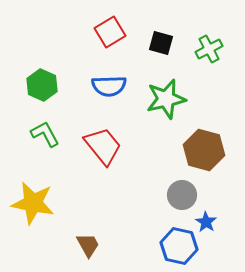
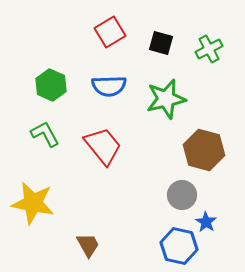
green hexagon: moved 9 px right
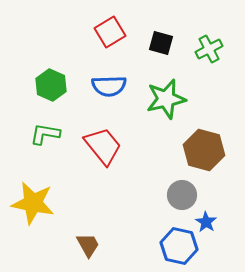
green L-shape: rotated 52 degrees counterclockwise
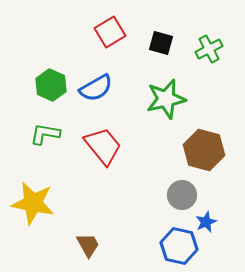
blue semicircle: moved 13 px left, 2 px down; rotated 28 degrees counterclockwise
blue star: rotated 15 degrees clockwise
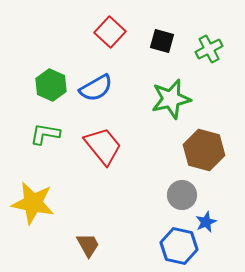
red square: rotated 16 degrees counterclockwise
black square: moved 1 px right, 2 px up
green star: moved 5 px right
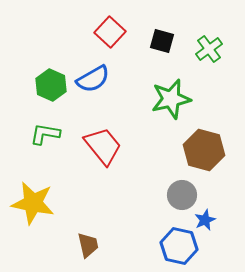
green cross: rotated 8 degrees counterclockwise
blue semicircle: moved 3 px left, 9 px up
blue star: moved 1 px left, 2 px up
brown trapezoid: rotated 16 degrees clockwise
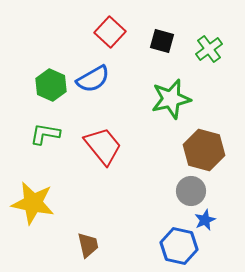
gray circle: moved 9 px right, 4 px up
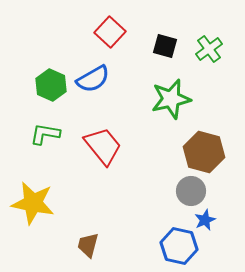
black square: moved 3 px right, 5 px down
brown hexagon: moved 2 px down
brown trapezoid: rotated 152 degrees counterclockwise
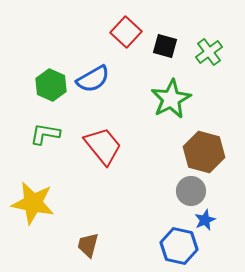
red square: moved 16 px right
green cross: moved 3 px down
green star: rotated 15 degrees counterclockwise
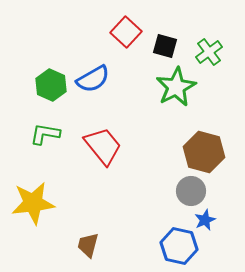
green star: moved 5 px right, 12 px up
yellow star: rotated 18 degrees counterclockwise
